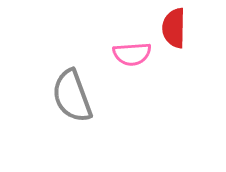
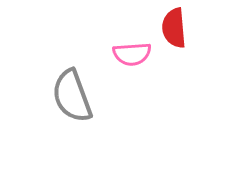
red semicircle: rotated 6 degrees counterclockwise
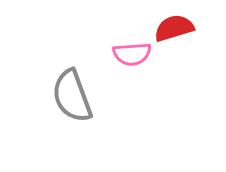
red semicircle: rotated 78 degrees clockwise
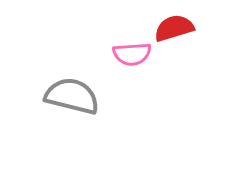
gray semicircle: rotated 124 degrees clockwise
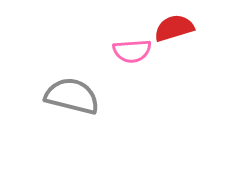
pink semicircle: moved 3 px up
